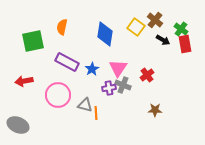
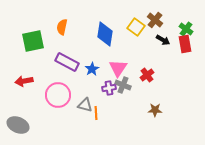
green cross: moved 5 px right
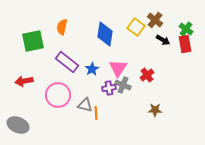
purple rectangle: rotated 10 degrees clockwise
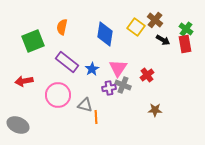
green square: rotated 10 degrees counterclockwise
orange line: moved 4 px down
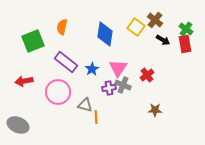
purple rectangle: moved 1 px left
pink circle: moved 3 px up
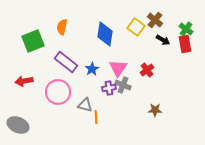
red cross: moved 5 px up
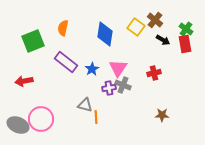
orange semicircle: moved 1 px right, 1 px down
red cross: moved 7 px right, 3 px down; rotated 24 degrees clockwise
pink circle: moved 17 px left, 27 px down
brown star: moved 7 px right, 5 px down
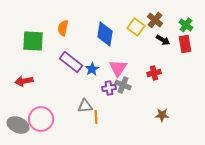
green cross: moved 4 px up
green square: rotated 25 degrees clockwise
purple rectangle: moved 5 px right
gray triangle: moved 1 px down; rotated 21 degrees counterclockwise
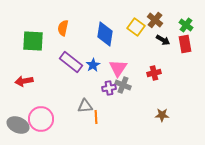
blue star: moved 1 px right, 4 px up
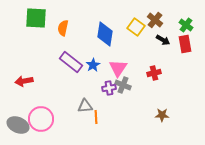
green square: moved 3 px right, 23 px up
